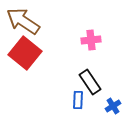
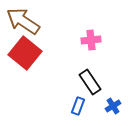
blue rectangle: moved 6 px down; rotated 18 degrees clockwise
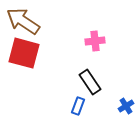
pink cross: moved 4 px right, 1 px down
red square: moved 1 px left; rotated 24 degrees counterclockwise
blue cross: moved 13 px right
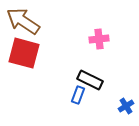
pink cross: moved 4 px right, 2 px up
black rectangle: moved 2 px up; rotated 30 degrees counterclockwise
blue rectangle: moved 11 px up
